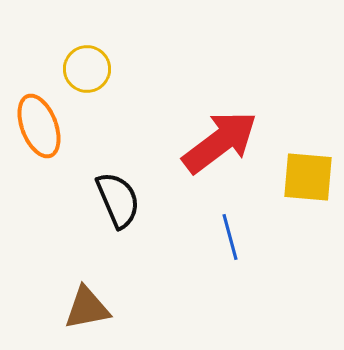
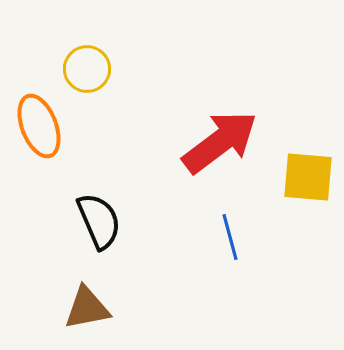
black semicircle: moved 19 px left, 21 px down
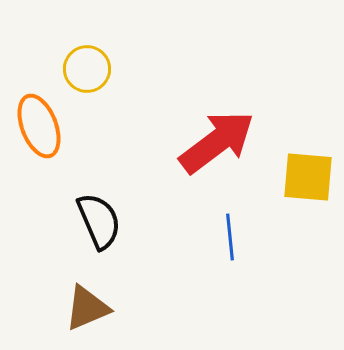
red arrow: moved 3 px left
blue line: rotated 9 degrees clockwise
brown triangle: rotated 12 degrees counterclockwise
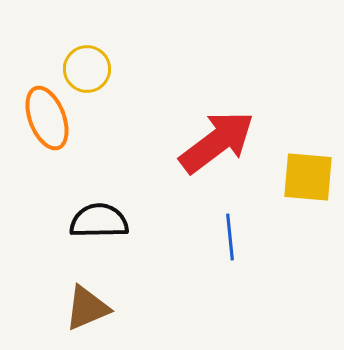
orange ellipse: moved 8 px right, 8 px up
black semicircle: rotated 68 degrees counterclockwise
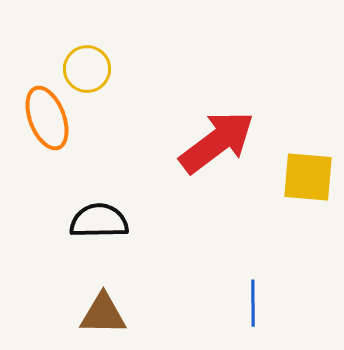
blue line: moved 23 px right, 66 px down; rotated 6 degrees clockwise
brown triangle: moved 16 px right, 6 px down; rotated 24 degrees clockwise
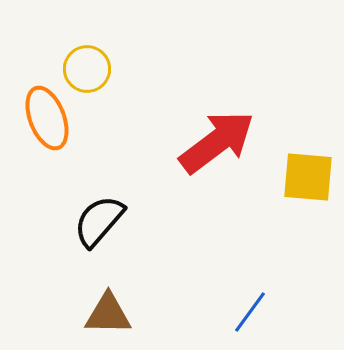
black semicircle: rotated 48 degrees counterclockwise
blue line: moved 3 px left, 9 px down; rotated 36 degrees clockwise
brown triangle: moved 5 px right
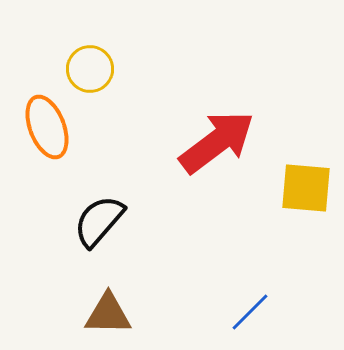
yellow circle: moved 3 px right
orange ellipse: moved 9 px down
yellow square: moved 2 px left, 11 px down
blue line: rotated 9 degrees clockwise
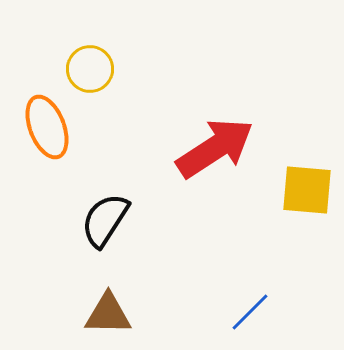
red arrow: moved 2 px left, 6 px down; rotated 4 degrees clockwise
yellow square: moved 1 px right, 2 px down
black semicircle: moved 6 px right, 1 px up; rotated 8 degrees counterclockwise
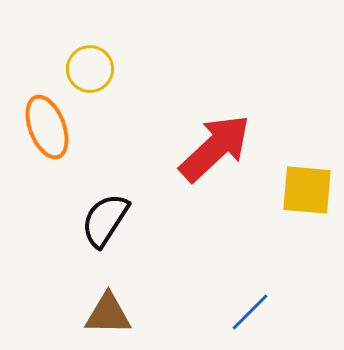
red arrow: rotated 10 degrees counterclockwise
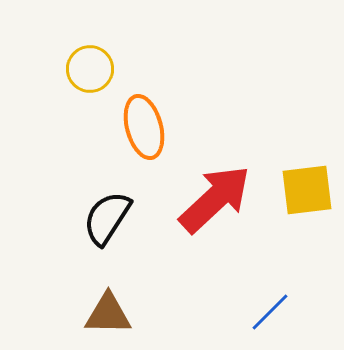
orange ellipse: moved 97 px right; rotated 6 degrees clockwise
red arrow: moved 51 px down
yellow square: rotated 12 degrees counterclockwise
black semicircle: moved 2 px right, 2 px up
blue line: moved 20 px right
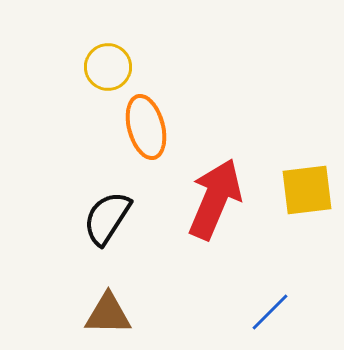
yellow circle: moved 18 px right, 2 px up
orange ellipse: moved 2 px right
red arrow: rotated 24 degrees counterclockwise
